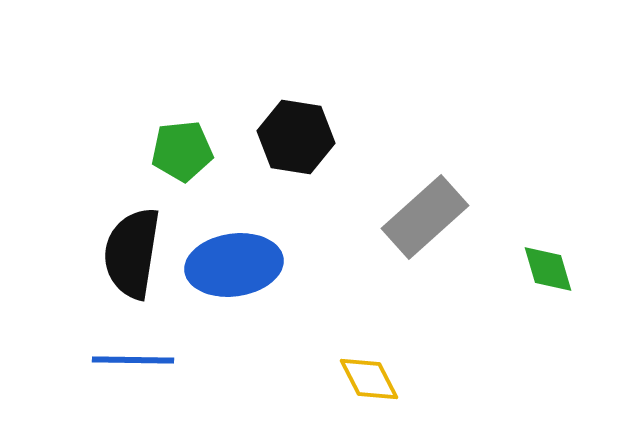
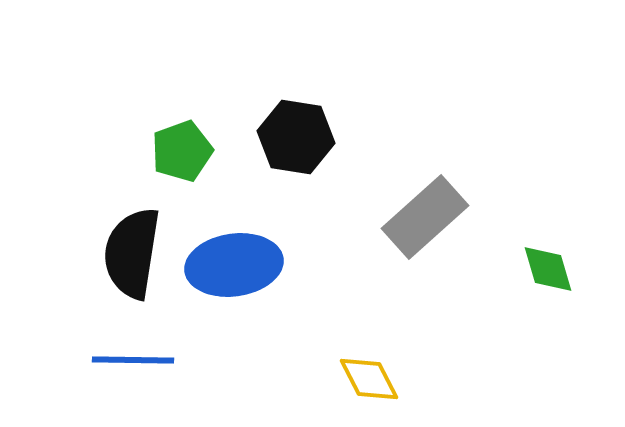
green pentagon: rotated 14 degrees counterclockwise
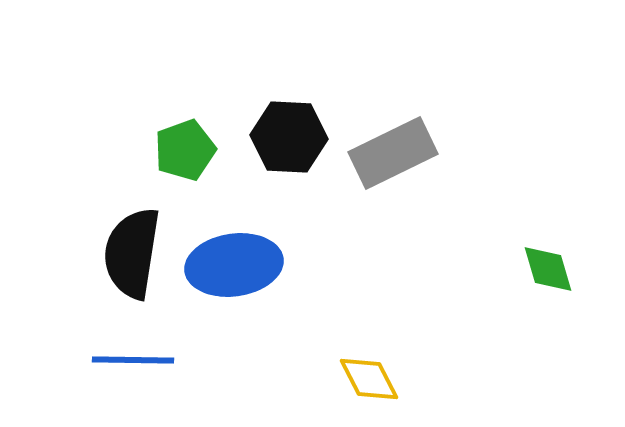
black hexagon: moved 7 px left; rotated 6 degrees counterclockwise
green pentagon: moved 3 px right, 1 px up
gray rectangle: moved 32 px left, 64 px up; rotated 16 degrees clockwise
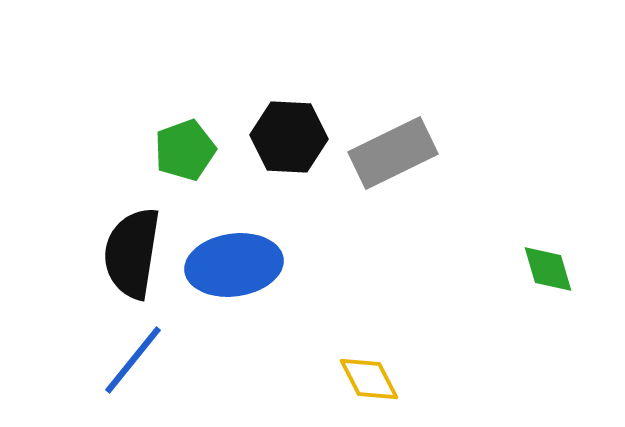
blue line: rotated 52 degrees counterclockwise
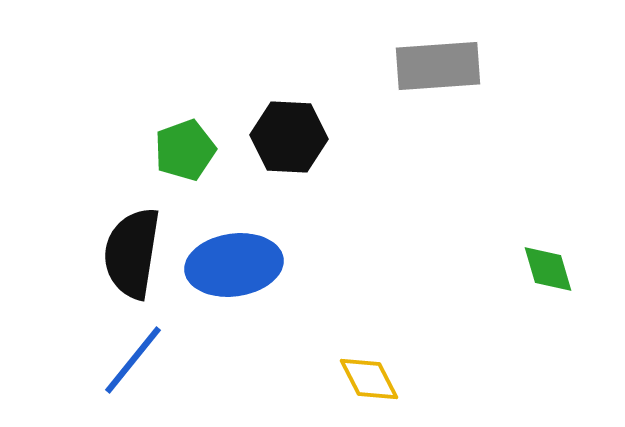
gray rectangle: moved 45 px right, 87 px up; rotated 22 degrees clockwise
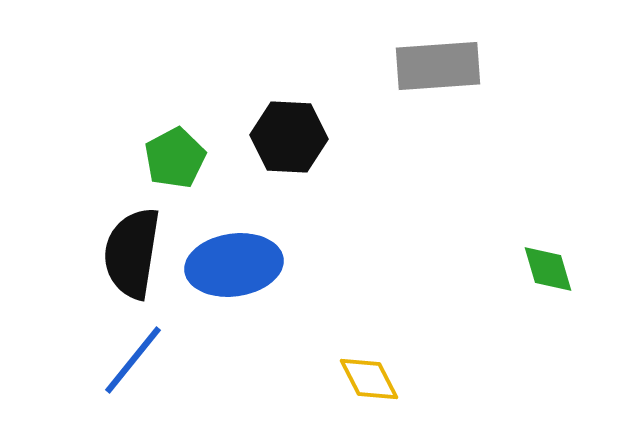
green pentagon: moved 10 px left, 8 px down; rotated 8 degrees counterclockwise
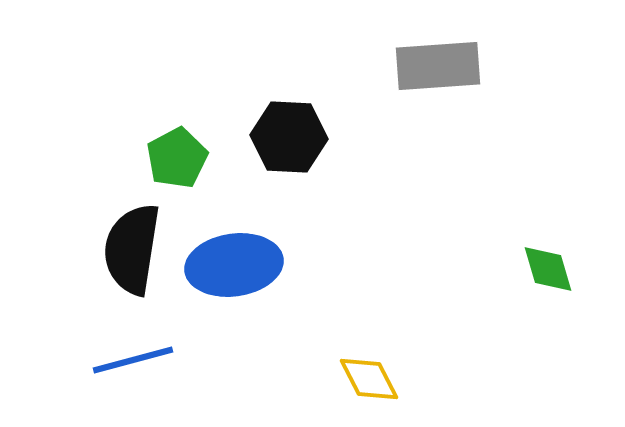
green pentagon: moved 2 px right
black semicircle: moved 4 px up
blue line: rotated 36 degrees clockwise
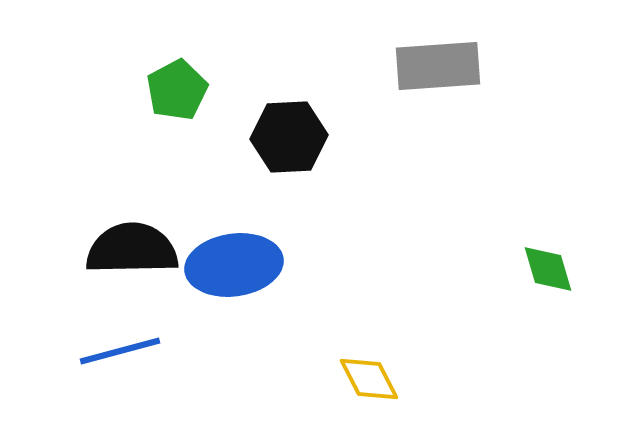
black hexagon: rotated 6 degrees counterclockwise
green pentagon: moved 68 px up
black semicircle: rotated 80 degrees clockwise
blue line: moved 13 px left, 9 px up
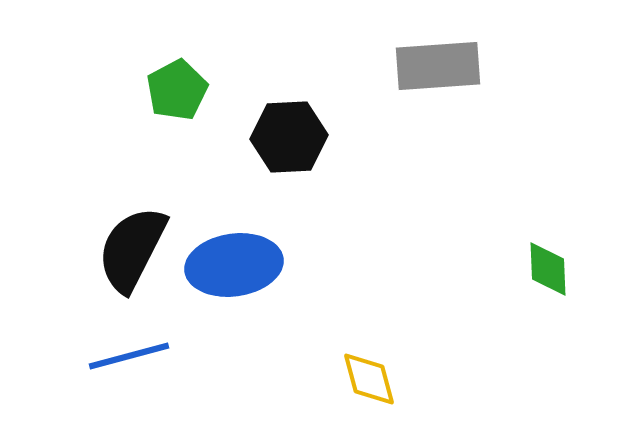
black semicircle: rotated 62 degrees counterclockwise
green diamond: rotated 14 degrees clockwise
blue line: moved 9 px right, 5 px down
yellow diamond: rotated 12 degrees clockwise
